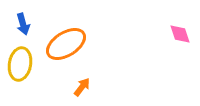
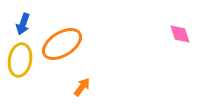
blue arrow: rotated 35 degrees clockwise
orange ellipse: moved 4 px left
yellow ellipse: moved 4 px up
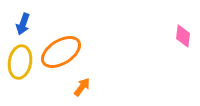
pink diamond: moved 3 px right, 2 px down; rotated 25 degrees clockwise
orange ellipse: moved 1 px left, 8 px down
yellow ellipse: moved 2 px down
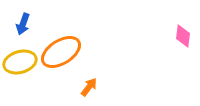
yellow ellipse: rotated 64 degrees clockwise
orange arrow: moved 7 px right
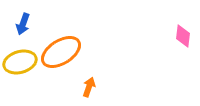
orange arrow: rotated 18 degrees counterclockwise
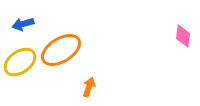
blue arrow: rotated 55 degrees clockwise
orange ellipse: moved 2 px up
yellow ellipse: rotated 20 degrees counterclockwise
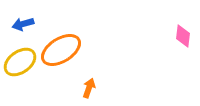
orange arrow: moved 1 px down
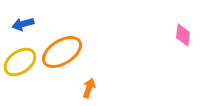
pink diamond: moved 1 px up
orange ellipse: moved 1 px right, 2 px down
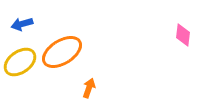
blue arrow: moved 1 px left
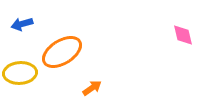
pink diamond: rotated 20 degrees counterclockwise
yellow ellipse: moved 11 px down; rotated 32 degrees clockwise
orange arrow: moved 3 px right; rotated 36 degrees clockwise
